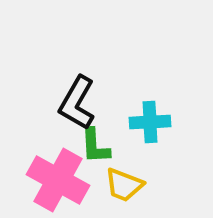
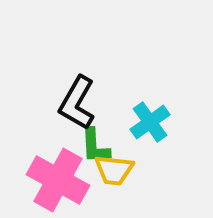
cyan cross: rotated 33 degrees counterclockwise
yellow trapezoid: moved 10 px left, 15 px up; rotated 15 degrees counterclockwise
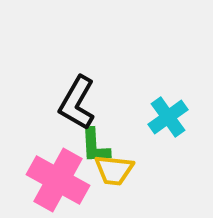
cyan cross: moved 18 px right, 5 px up
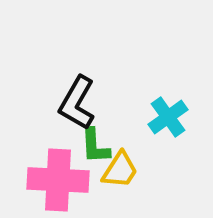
yellow trapezoid: moved 6 px right; rotated 63 degrees counterclockwise
pink cross: rotated 26 degrees counterclockwise
